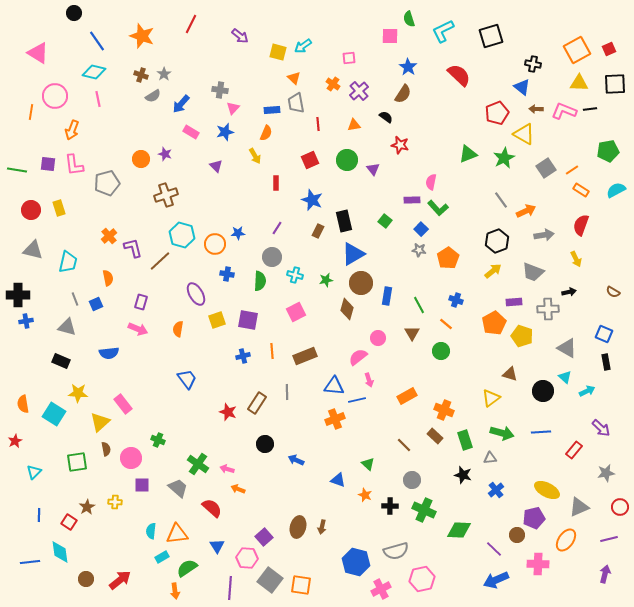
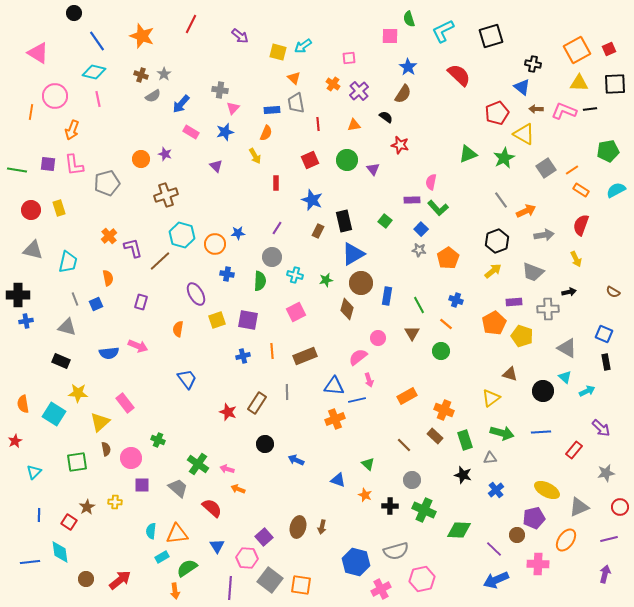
pink arrow at (138, 329): moved 17 px down
pink rectangle at (123, 404): moved 2 px right, 1 px up
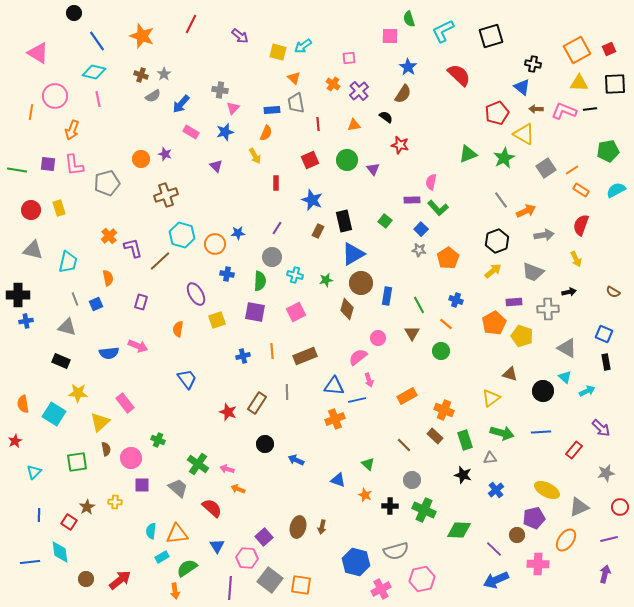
purple square at (248, 320): moved 7 px right, 8 px up
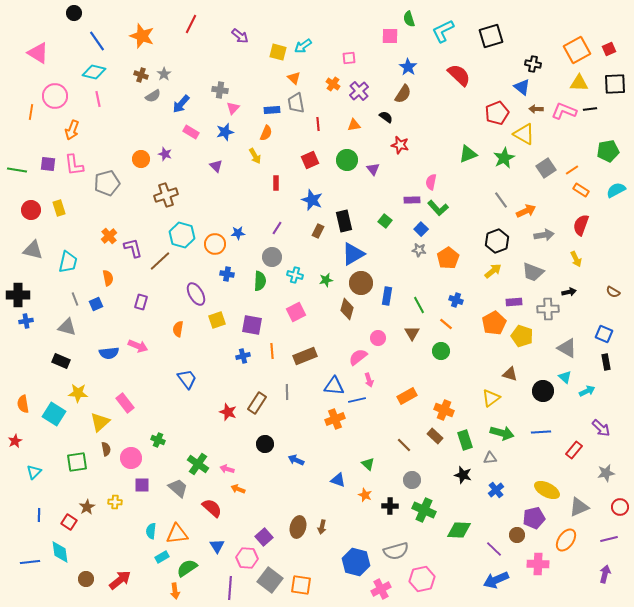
purple square at (255, 312): moved 3 px left, 13 px down
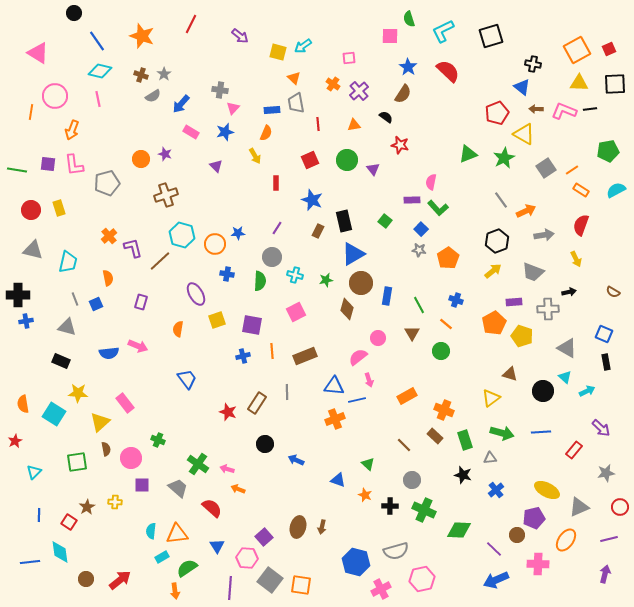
cyan diamond at (94, 72): moved 6 px right, 1 px up
red semicircle at (459, 75): moved 11 px left, 4 px up
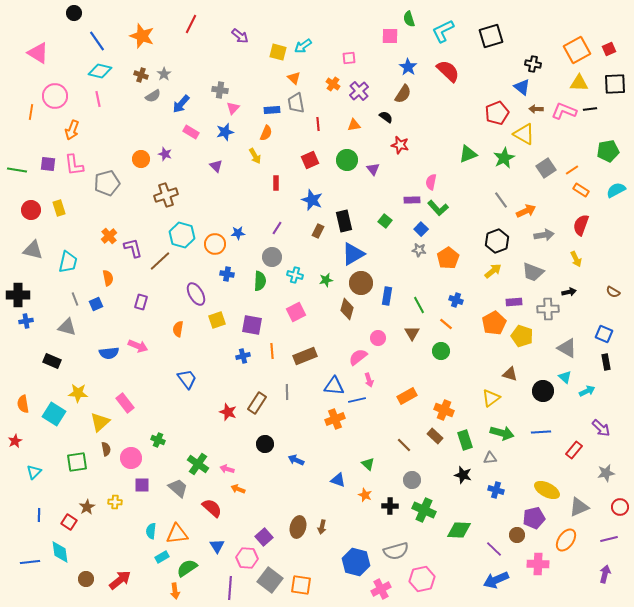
black rectangle at (61, 361): moved 9 px left
blue cross at (496, 490): rotated 35 degrees counterclockwise
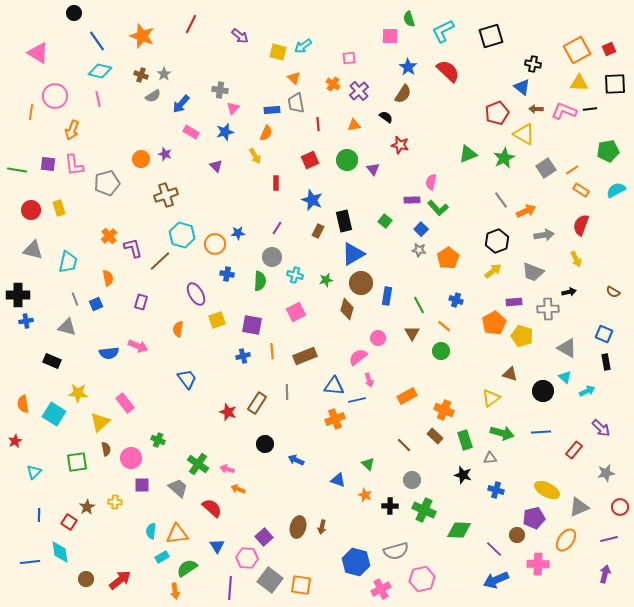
orange line at (446, 324): moved 2 px left, 2 px down
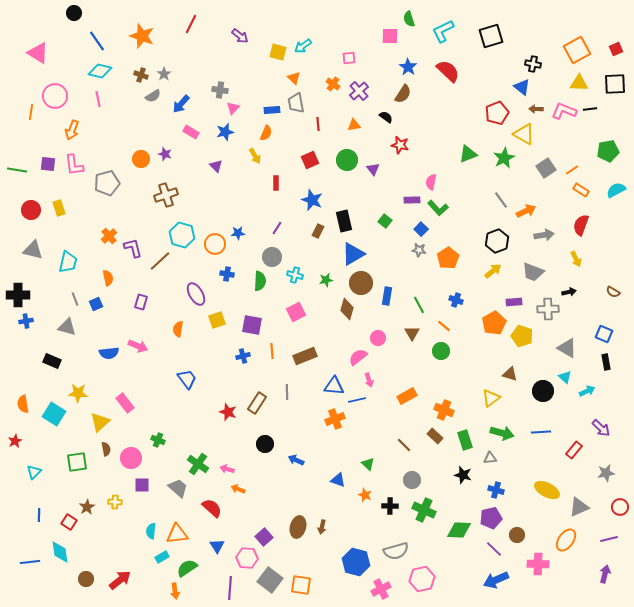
red square at (609, 49): moved 7 px right
purple pentagon at (534, 518): moved 43 px left
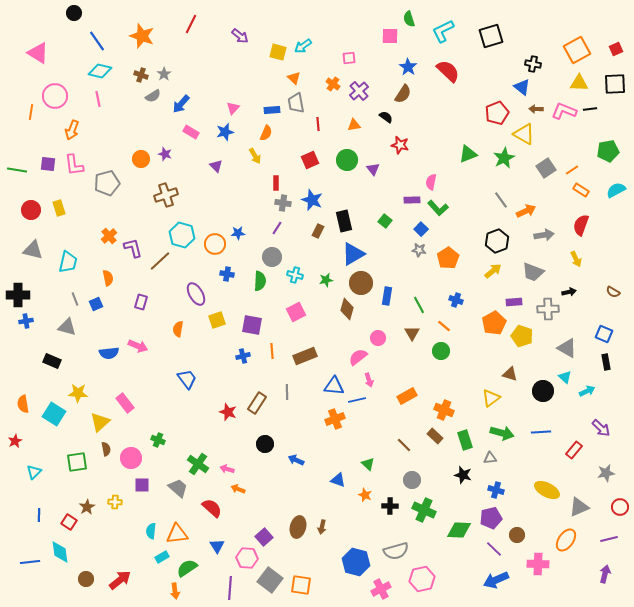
gray cross at (220, 90): moved 63 px right, 113 px down
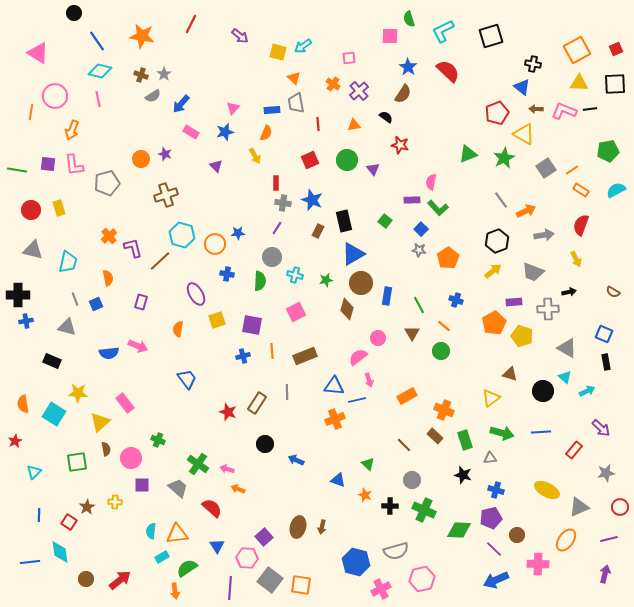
orange star at (142, 36): rotated 10 degrees counterclockwise
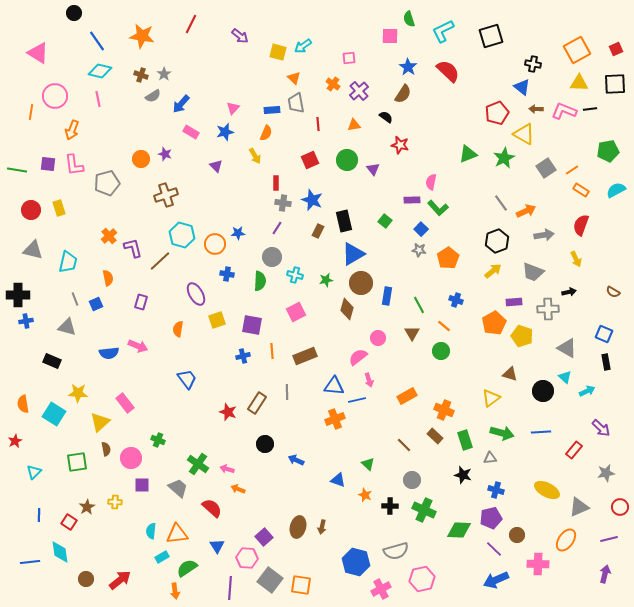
gray line at (501, 200): moved 3 px down
